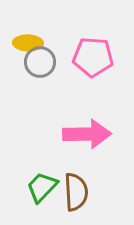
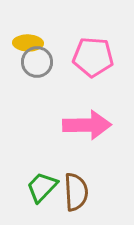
gray circle: moved 3 px left
pink arrow: moved 9 px up
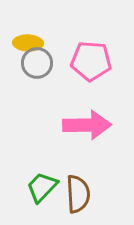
pink pentagon: moved 2 px left, 4 px down
gray circle: moved 1 px down
brown semicircle: moved 2 px right, 2 px down
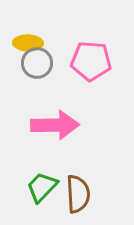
pink arrow: moved 32 px left
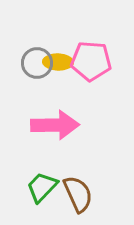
yellow ellipse: moved 30 px right, 19 px down
brown semicircle: rotated 21 degrees counterclockwise
